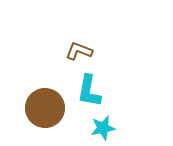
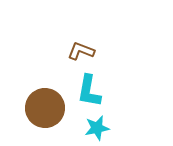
brown L-shape: moved 2 px right
cyan star: moved 6 px left
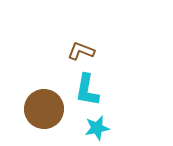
cyan L-shape: moved 2 px left, 1 px up
brown circle: moved 1 px left, 1 px down
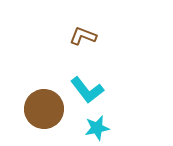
brown L-shape: moved 2 px right, 15 px up
cyan L-shape: rotated 48 degrees counterclockwise
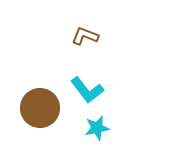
brown L-shape: moved 2 px right
brown circle: moved 4 px left, 1 px up
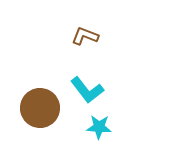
cyan star: moved 2 px right, 1 px up; rotated 15 degrees clockwise
